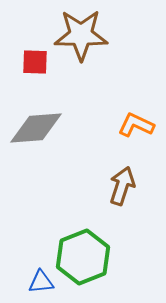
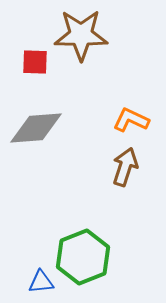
orange L-shape: moved 5 px left, 5 px up
brown arrow: moved 3 px right, 19 px up
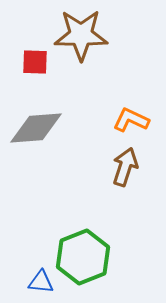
blue triangle: rotated 12 degrees clockwise
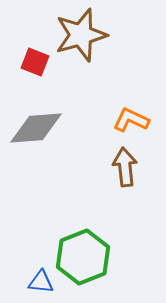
brown star: rotated 16 degrees counterclockwise
red square: rotated 20 degrees clockwise
brown arrow: rotated 24 degrees counterclockwise
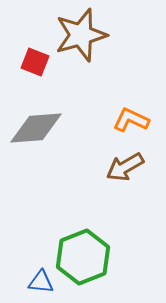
brown arrow: rotated 114 degrees counterclockwise
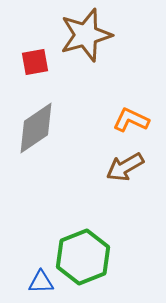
brown star: moved 5 px right
red square: rotated 32 degrees counterclockwise
gray diamond: rotated 30 degrees counterclockwise
blue triangle: rotated 8 degrees counterclockwise
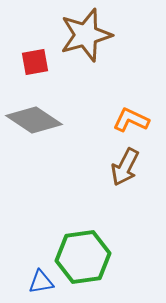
gray diamond: moved 2 px left, 8 px up; rotated 68 degrees clockwise
brown arrow: rotated 33 degrees counterclockwise
green hexagon: rotated 14 degrees clockwise
blue triangle: rotated 8 degrees counterclockwise
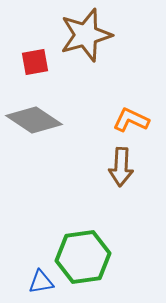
brown arrow: moved 4 px left; rotated 24 degrees counterclockwise
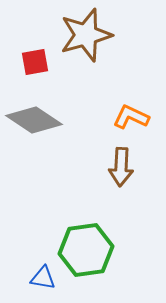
orange L-shape: moved 3 px up
green hexagon: moved 3 px right, 7 px up
blue triangle: moved 2 px right, 4 px up; rotated 20 degrees clockwise
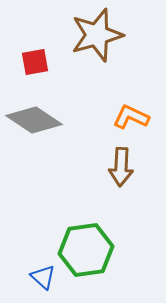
brown star: moved 11 px right
blue triangle: moved 1 px up; rotated 32 degrees clockwise
